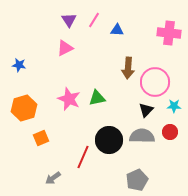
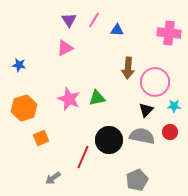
gray semicircle: rotated 10 degrees clockwise
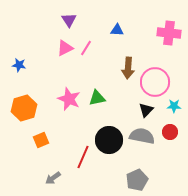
pink line: moved 8 px left, 28 px down
orange square: moved 2 px down
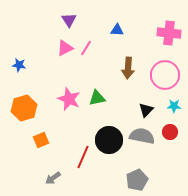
pink circle: moved 10 px right, 7 px up
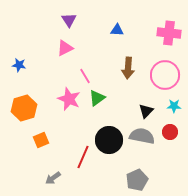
pink line: moved 1 px left, 28 px down; rotated 63 degrees counterclockwise
green triangle: rotated 24 degrees counterclockwise
black triangle: moved 1 px down
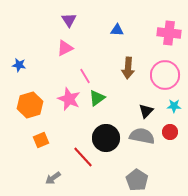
orange hexagon: moved 6 px right, 3 px up
black circle: moved 3 px left, 2 px up
red line: rotated 65 degrees counterclockwise
gray pentagon: rotated 15 degrees counterclockwise
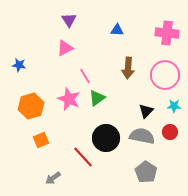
pink cross: moved 2 px left
orange hexagon: moved 1 px right, 1 px down
gray pentagon: moved 9 px right, 8 px up
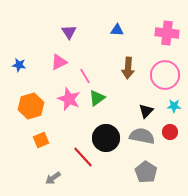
purple triangle: moved 12 px down
pink triangle: moved 6 px left, 14 px down
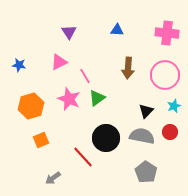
cyan star: rotated 24 degrees counterclockwise
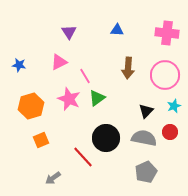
gray semicircle: moved 2 px right, 2 px down
gray pentagon: rotated 15 degrees clockwise
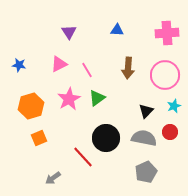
pink cross: rotated 10 degrees counterclockwise
pink triangle: moved 2 px down
pink line: moved 2 px right, 6 px up
pink star: rotated 20 degrees clockwise
orange square: moved 2 px left, 2 px up
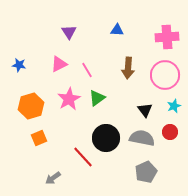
pink cross: moved 4 px down
black triangle: moved 1 px left, 1 px up; rotated 21 degrees counterclockwise
gray semicircle: moved 2 px left
